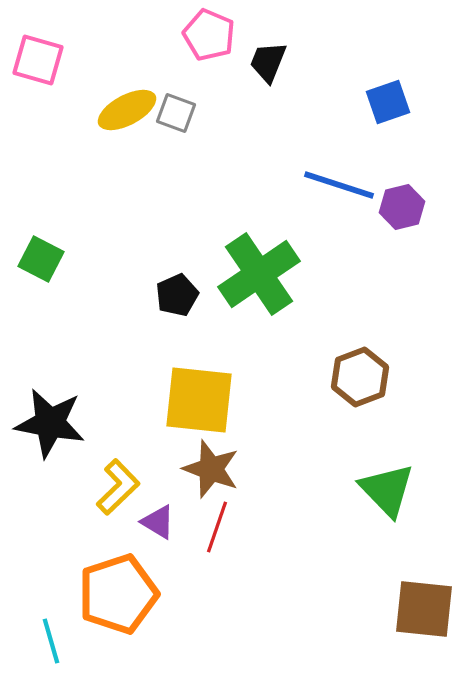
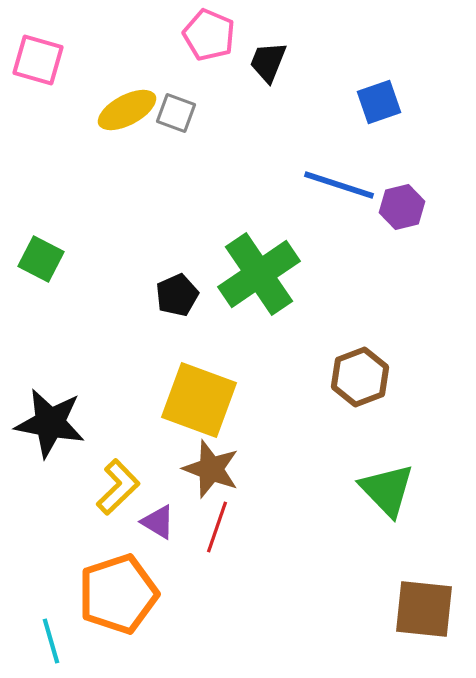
blue square: moved 9 px left
yellow square: rotated 14 degrees clockwise
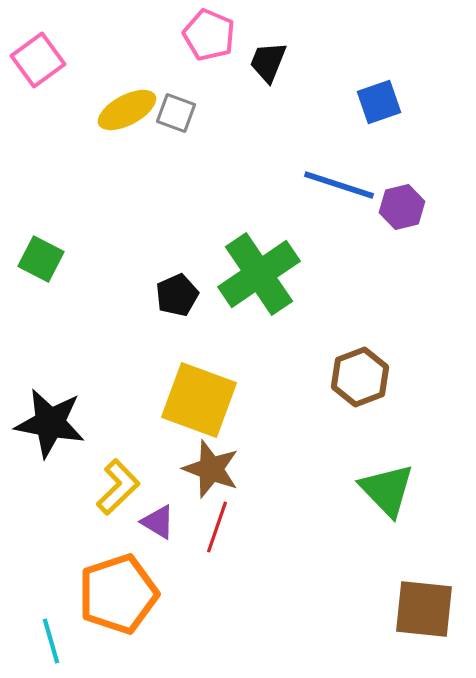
pink square: rotated 38 degrees clockwise
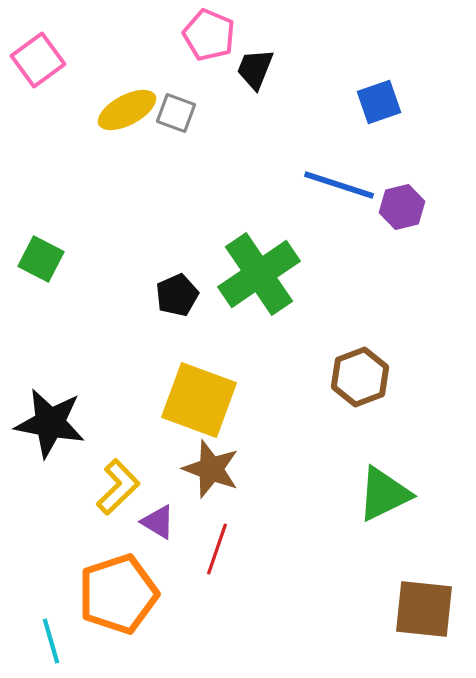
black trapezoid: moved 13 px left, 7 px down
green triangle: moved 3 px left, 4 px down; rotated 48 degrees clockwise
red line: moved 22 px down
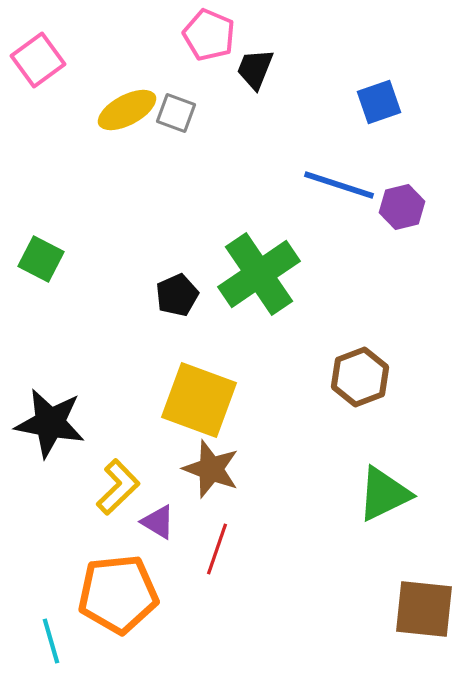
orange pentagon: rotated 12 degrees clockwise
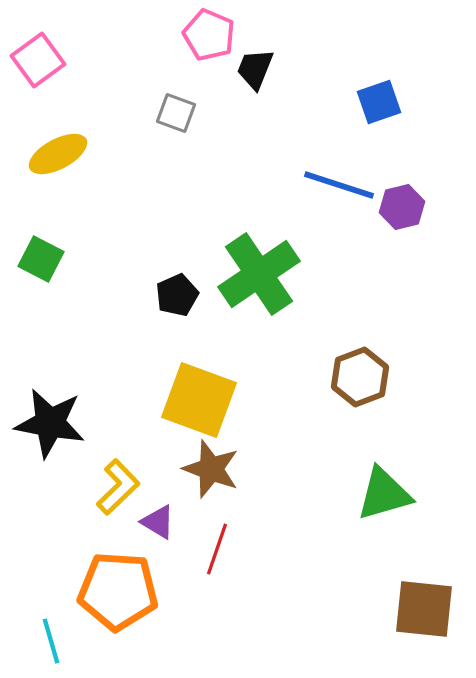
yellow ellipse: moved 69 px left, 44 px down
green triangle: rotated 10 degrees clockwise
orange pentagon: moved 3 px up; rotated 10 degrees clockwise
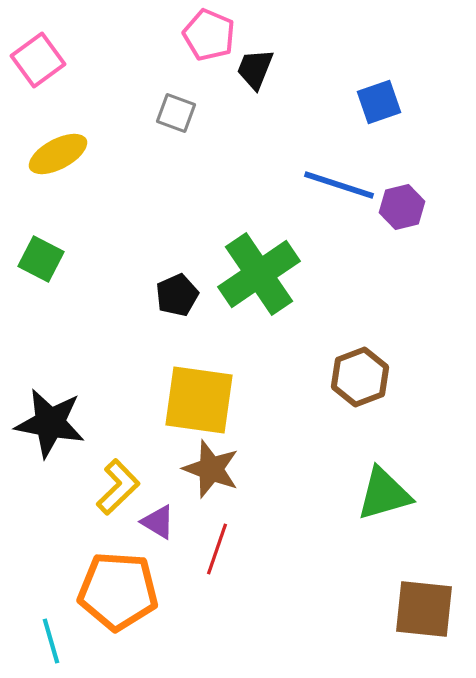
yellow square: rotated 12 degrees counterclockwise
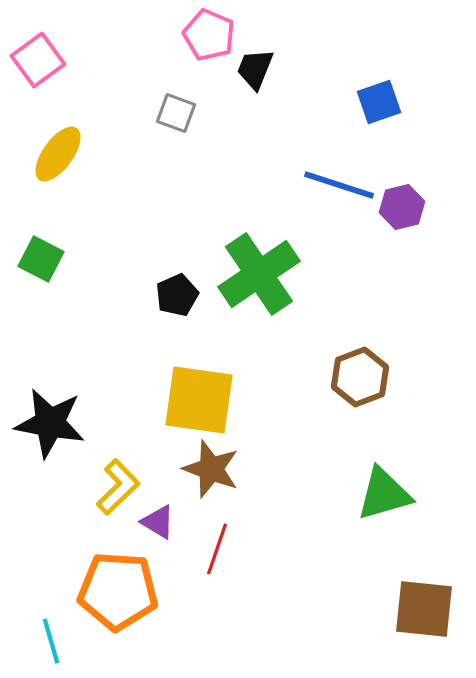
yellow ellipse: rotated 26 degrees counterclockwise
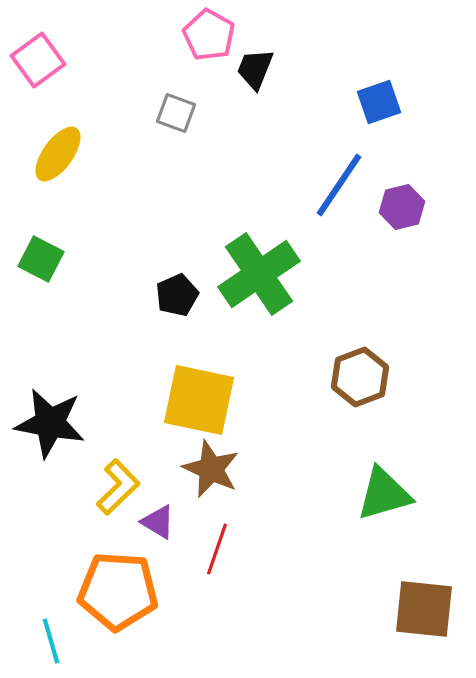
pink pentagon: rotated 6 degrees clockwise
blue line: rotated 74 degrees counterclockwise
yellow square: rotated 4 degrees clockwise
brown star: rotated 4 degrees clockwise
